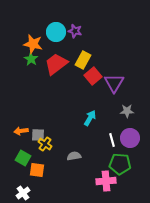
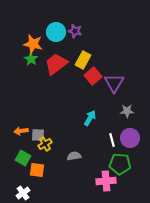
yellow cross: rotated 24 degrees clockwise
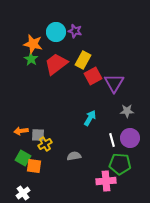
red square: rotated 12 degrees clockwise
orange square: moved 3 px left, 4 px up
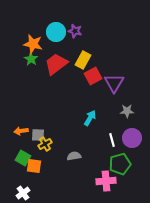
purple circle: moved 2 px right
green pentagon: rotated 20 degrees counterclockwise
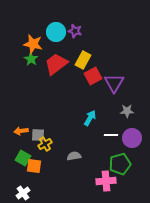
white line: moved 1 px left, 5 px up; rotated 72 degrees counterclockwise
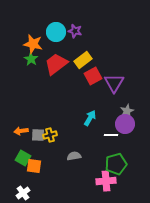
yellow rectangle: rotated 24 degrees clockwise
gray star: rotated 24 degrees counterclockwise
purple circle: moved 7 px left, 14 px up
yellow cross: moved 5 px right, 9 px up; rotated 16 degrees clockwise
green pentagon: moved 4 px left
